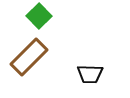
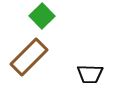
green square: moved 3 px right
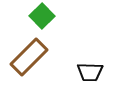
black trapezoid: moved 2 px up
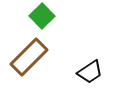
black trapezoid: rotated 36 degrees counterclockwise
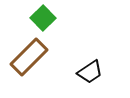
green square: moved 1 px right, 2 px down
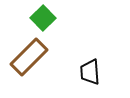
black trapezoid: rotated 120 degrees clockwise
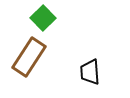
brown rectangle: rotated 12 degrees counterclockwise
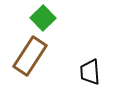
brown rectangle: moved 1 px right, 1 px up
